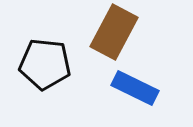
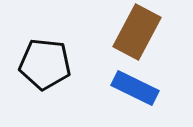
brown rectangle: moved 23 px right
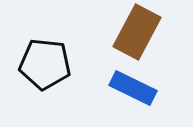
blue rectangle: moved 2 px left
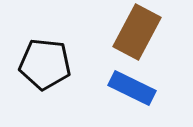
blue rectangle: moved 1 px left
